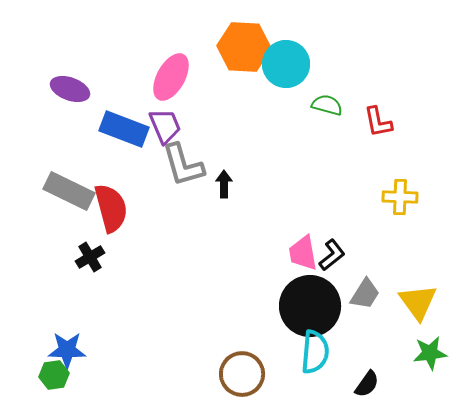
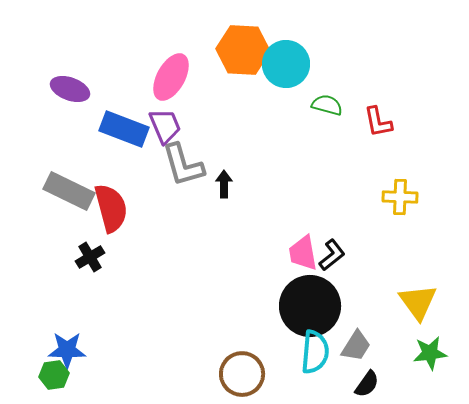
orange hexagon: moved 1 px left, 3 px down
gray trapezoid: moved 9 px left, 52 px down
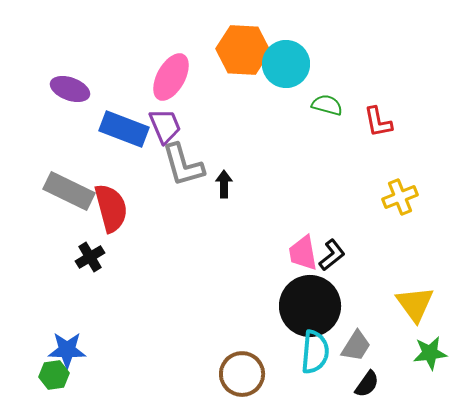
yellow cross: rotated 24 degrees counterclockwise
yellow triangle: moved 3 px left, 2 px down
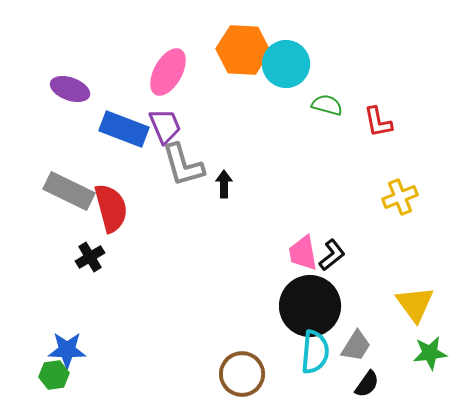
pink ellipse: moved 3 px left, 5 px up
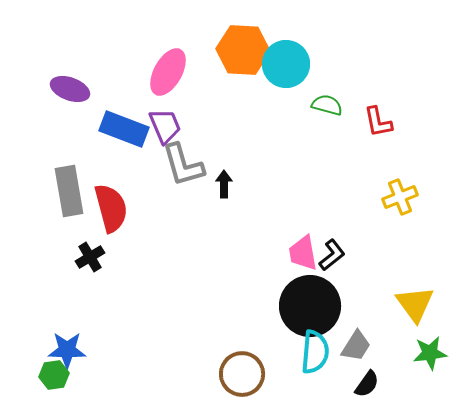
gray rectangle: rotated 54 degrees clockwise
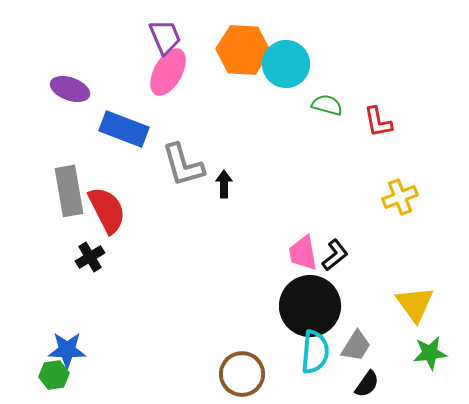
purple trapezoid: moved 89 px up
red semicircle: moved 4 px left, 2 px down; rotated 12 degrees counterclockwise
black L-shape: moved 3 px right
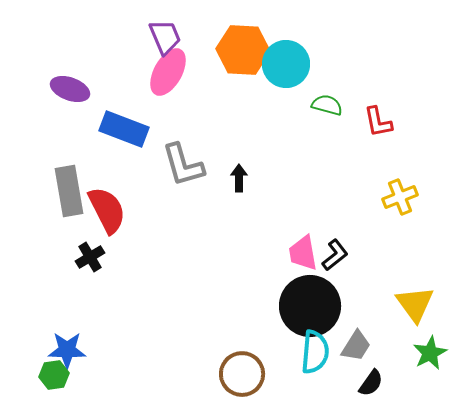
black arrow: moved 15 px right, 6 px up
green star: rotated 20 degrees counterclockwise
black semicircle: moved 4 px right, 1 px up
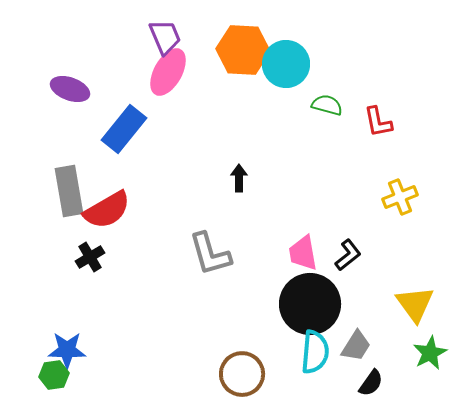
blue rectangle: rotated 72 degrees counterclockwise
gray L-shape: moved 27 px right, 89 px down
red semicircle: rotated 87 degrees clockwise
black L-shape: moved 13 px right
black circle: moved 2 px up
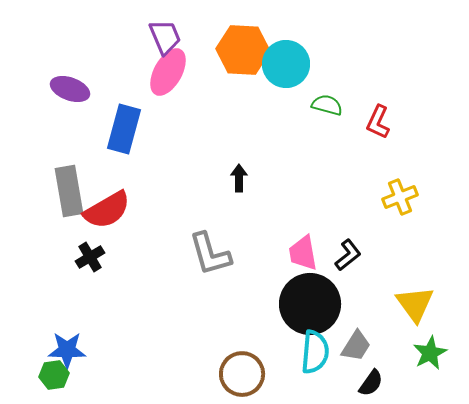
red L-shape: rotated 36 degrees clockwise
blue rectangle: rotated 24 degrees counterclockwise
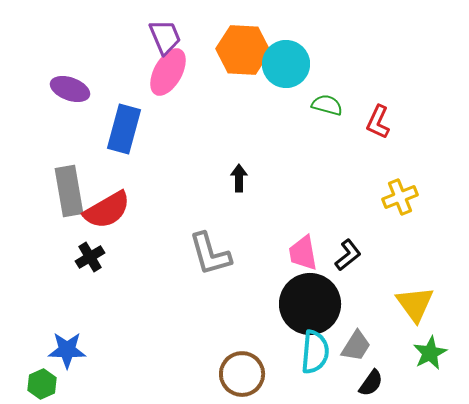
green hexagon: moved 12 px left, 9 px down; rotated 16 degrees counterclockwise
